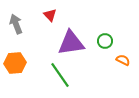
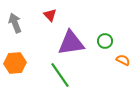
gray arrow: moved 1 px left, 1 px up
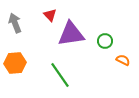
purple triangle: moved 9 px up
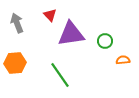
gray arrow: moved 2 px right
orange semicircle: rotated 32 degrees counterclockwise
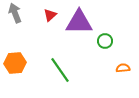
red triangle: rotated 32 degrees clockwise
gray arrow: moved 2 px left, 10 px up
purple triangle: moved 8 px right, 12 px up; rotated 8 degrees clockwise
orange semicircle: moved 8 px down
green line: moved 5 px up
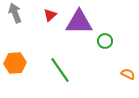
orange semicircle: moved 5 px right, 6 px down; rotated 32 degrees clockwise
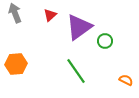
purple triangle: moved 5 px down; rotated 36 degrees counterclockwise
orange hexagon: moved 1 px right, 1 px down
green line: moved 16 px right, 1 px down
orange semicircle: moved 2 px left, 6 px down
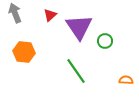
purple triangle: rotated 28 degrees counterclockwise
orange hexagon: moved 8 px right, 12 px up; rotated 10 degrees clockwise
orange semicircle: rotated 24 degrees counterclockwise
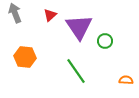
orange hexagon: moved 1 px right, 5 px down
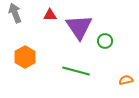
red triangle: rotated 40 degrees clockwise
orange hexagon: rotated 25 degrees clockwise
green line: rotated 40 degrees counterclockwise
orange semicircle: rotated 16 degrees counterclockwise
